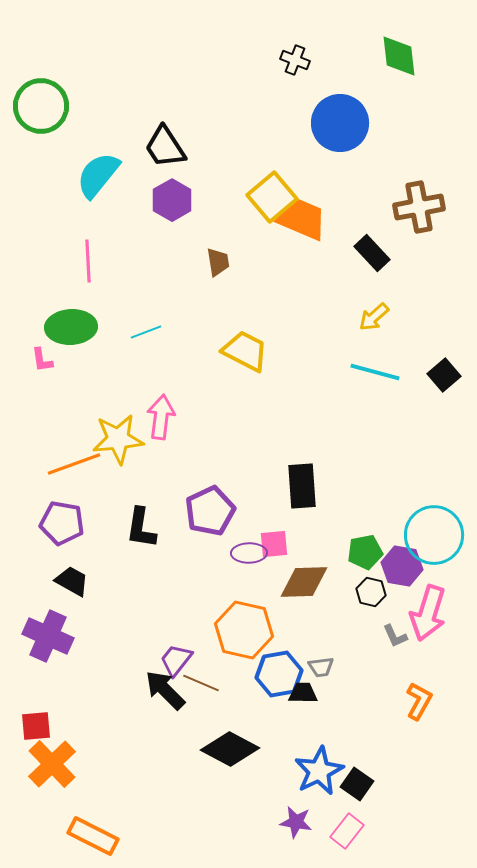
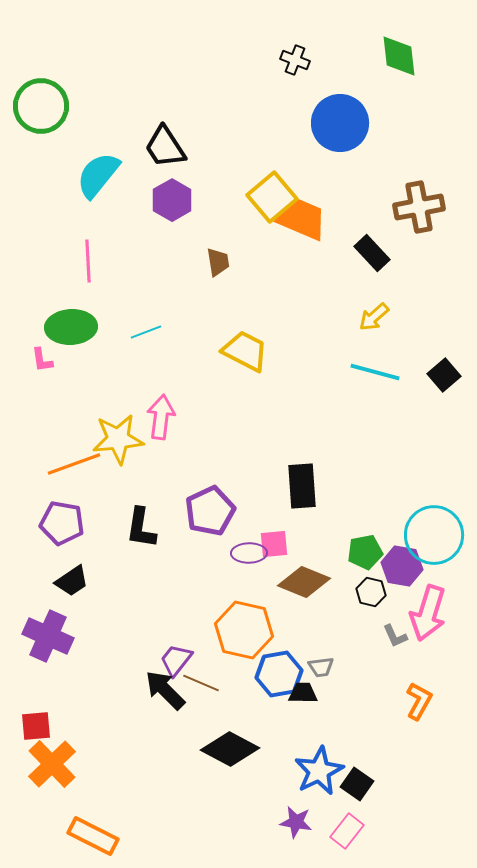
black trapezoid at (72, 581): rotated 117 degrees clockwise
brown diamond at (304, 582): rotated 24 degrees clockwise
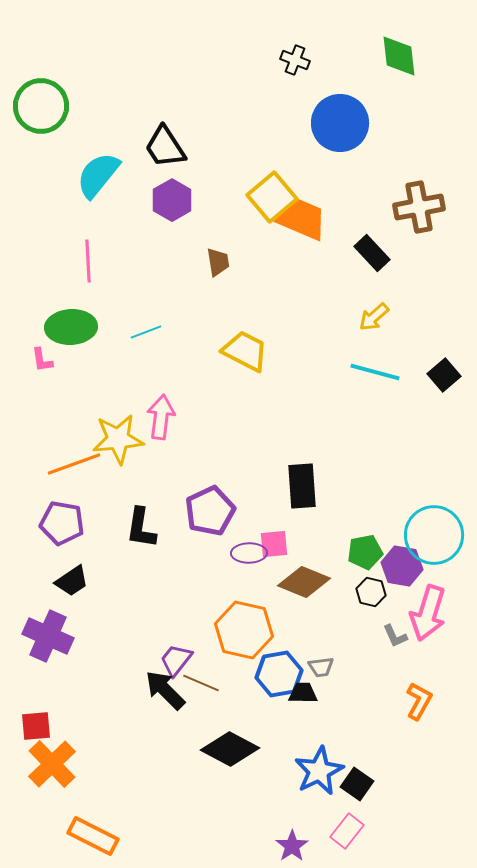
purple star at (296, 822): moved 4 px left, 24 px down; rotated 28 degrees clockwise
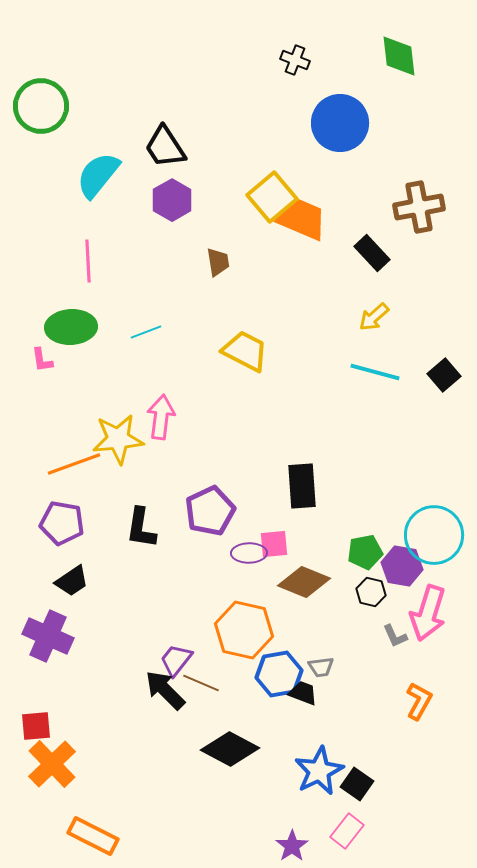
black trapezoid at (303, 693): rotated 20 degrees clockwise
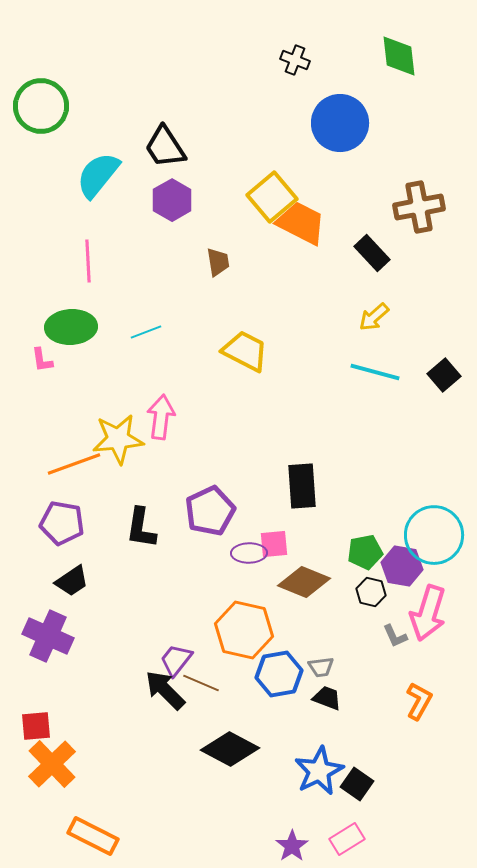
orange trapezoid at (302, 219): moved 1 px left, 4 px down; rotated 4 degrees clockwise
black trapezoid at (303, 693): moved 24 px right, 5 px down
pink rectangle at (347, 831): moved 8 px down; rotated 20 degrees clockwise
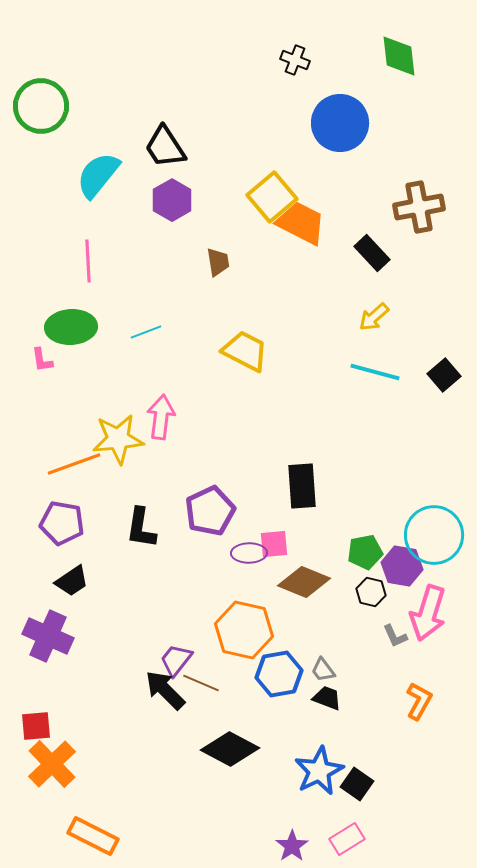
gray trapezoid at (321, 667): moved 2 px right, 3 px down; rotated 60 degrees clockwise
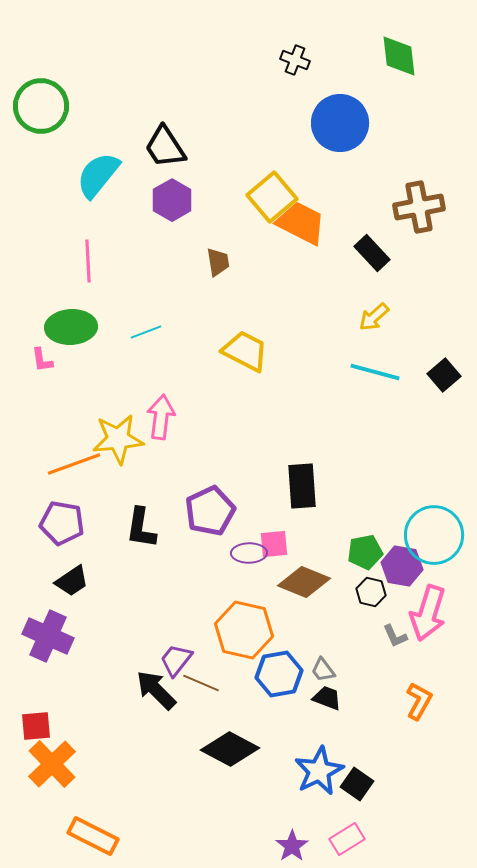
black arrow at (165, 690): moved 9 px left
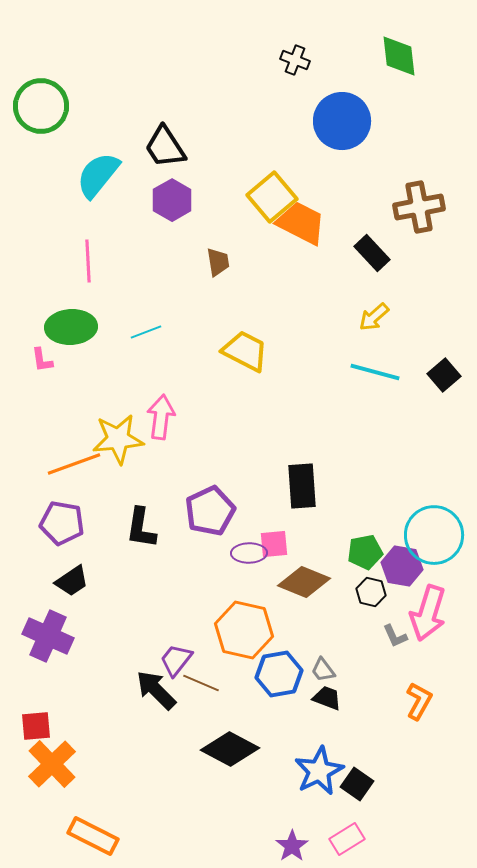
blue circle at (340, 123): moved 2 px right, 2 px up
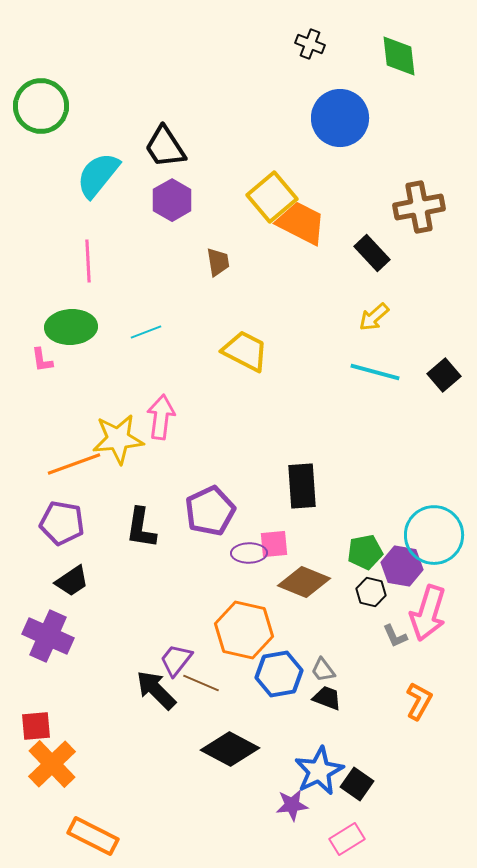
black cross at (295, 60): moved 15 px right, 16 px up
blue circle at (342, 121): moved 2 px left, 3 px up
purple star at (292, 846): moved 41 px up; rotated 28 degrees clockwise
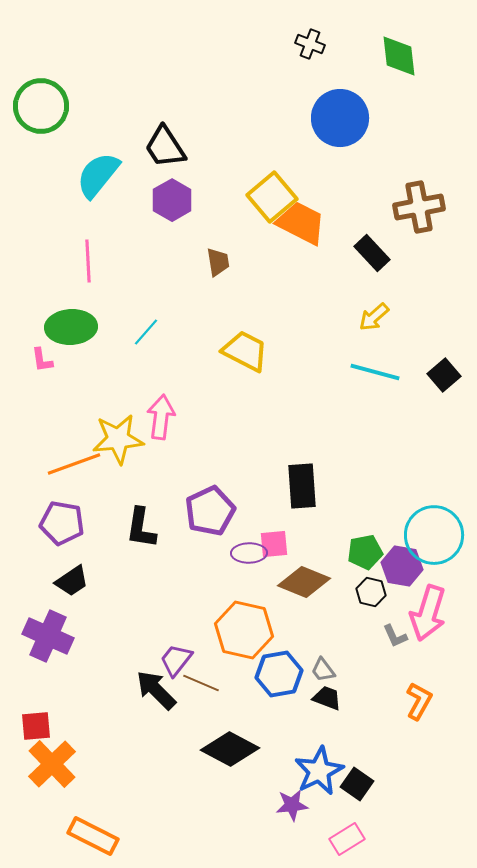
cyan line at (146, 332): rotated 28 degrees counterclockwise
